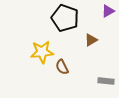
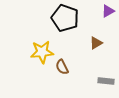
brown triangle: moved 5 px right, 3 px down
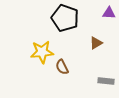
purple triangle: moved 1 px right, 2 px down; rotated 32 degrees clockwise
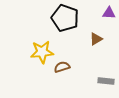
brown triangle: moved 4 px up
brown semicircle: rotated 98 degrees clockwise
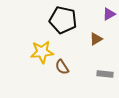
purple triangle: moved 1 px down; rotated 32 degrees counterclockwise
black pentagon: moved 2 px left, 2 px down; rotated 8 degrees counterclockwise
brown semicircle: rotated 105 degrees counterclockwise
gray rectangle: moved 1 px left, 7 px up
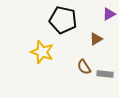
yellow star: rotated 25 degrees clockwise
brown semicircle: moved 22 px right
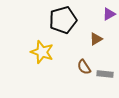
black pentagon: rotated 28 degrees counterclockwise
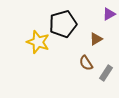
black pentagon: moved 4 px down
yellow star: moved 4 px left, 10 px up
brown semicircle: moved 2 px right, 4 px up
gray rectangle: moved 1 px right, 1 px up; rotated 63 degrees counterclockwise
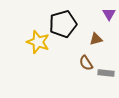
purple triangle: rotated 32 degrees counterclockwise
brown triangle: rotated 16 degrees clockwise
gray rectangle: rotated 63 degrees clockwise
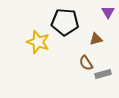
purple triangle: moved 1 px left, 2 px up
black pentagon: moved 2 px right, 2 px up; rotated 20 degrees clockwise
gray rectangle: moved 3 px left, 1 px down; rotated 21 degrees counterclockwise
